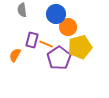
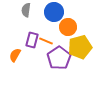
gray semicircle: moved 4 px right; rotated 16 degrees clockwise
blue circle: moved 2 px left, 2 px up
orange line: moved 3 px up
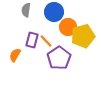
orange line: rotated 24 degrees clockwise
yellow pentagon: moved 3 px right, 11 px up
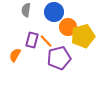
purple pentagon: rotated 20 degrees clockwise
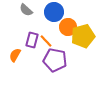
gray semicircle: rotated 56 degrees counterclockwise
purple pentagon: moved 4 px left, 2 px down; rotated 25 degrees clockwise
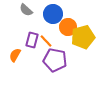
blue circle: moved 1 px left, 2 px down
yellow pentagon: moved 1 px down
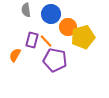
gray semicircle: rotated 40 degrees clockwise
blue circle: moved 2 px left
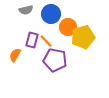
gray semicircle: rotated 96 degrees counterclockwise
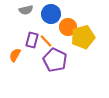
purple pentagon: rotated 15 degrees clockwise
